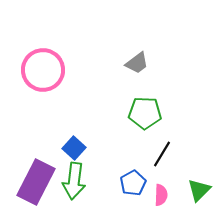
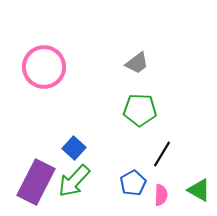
pink circle: moved 1 px right, 3 px up
green pentagon: moved 5 px left, 3 px up
green arrow: rotated 36 degrees clockwise
green triangle: rotated 45 degrees counterclockwise
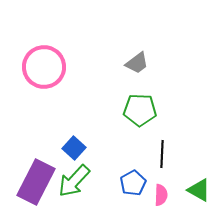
black line: rotated 28 degrees counterclockwise
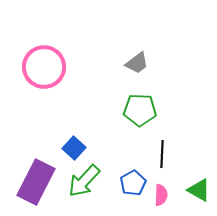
green arrow: moved 10 px right
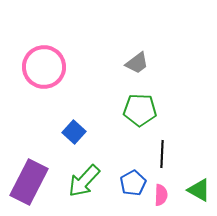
blue square: moved 16 px up
purple rectangle: moved 7 px left
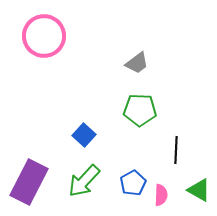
pink circle: moved 31 px up
blue square: moved 10 px right, 3 px down
black line: moved 14 px right, 4 px up
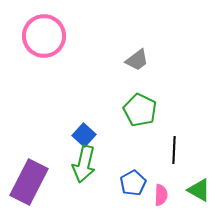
gray trapezoid: moved 3 px up
green pentagon: rotated 24 degrees clockwise
black line: moved 2 px left
green arrow: moved 17 px up; rotated 30 degrees counterclockwise
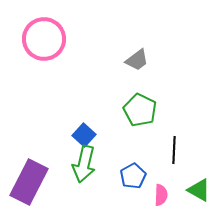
pink circle: moved 3 px down
blue pentagon: moved 7 px up
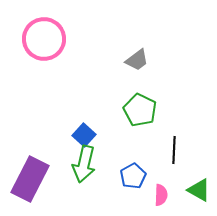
purple rectangle: moved 1 px right, 3 px up
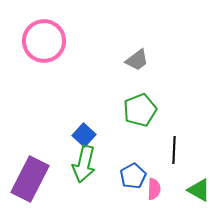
pink circle: moved 2 px down
green pentagon: rotated 24 degrees clockwise
pink semicircle: moved 7 px left, 6 px up
